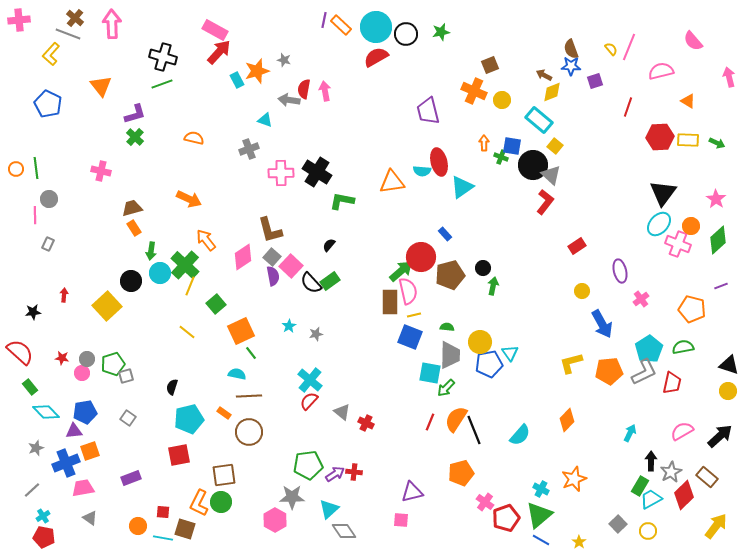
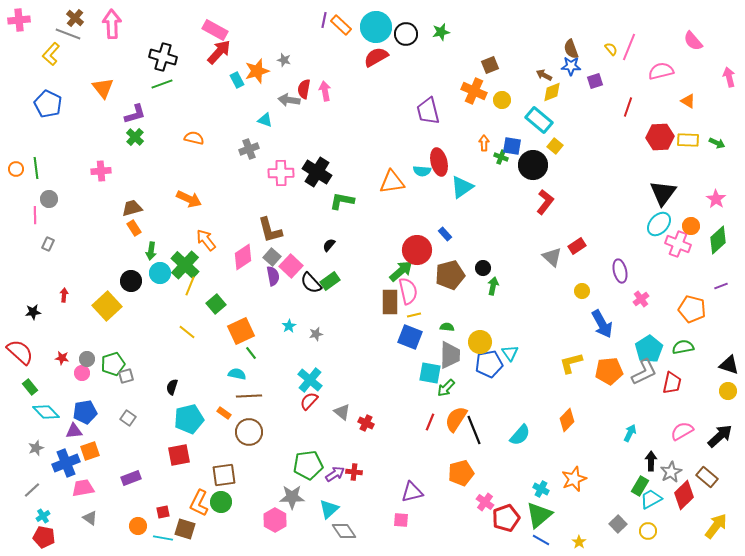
orange triangle at (101, 86): moved 2 px right, 2 px down
pink cross at (101, 171): rotated 18 degrees counterclockwise
gray triangle at (551, 175): moved 1 px right, 82 px down
red circle at (421, 257): moved 4 px left, 7 px up
red square at (163, 512): rotated 16 degrees counterclockwise
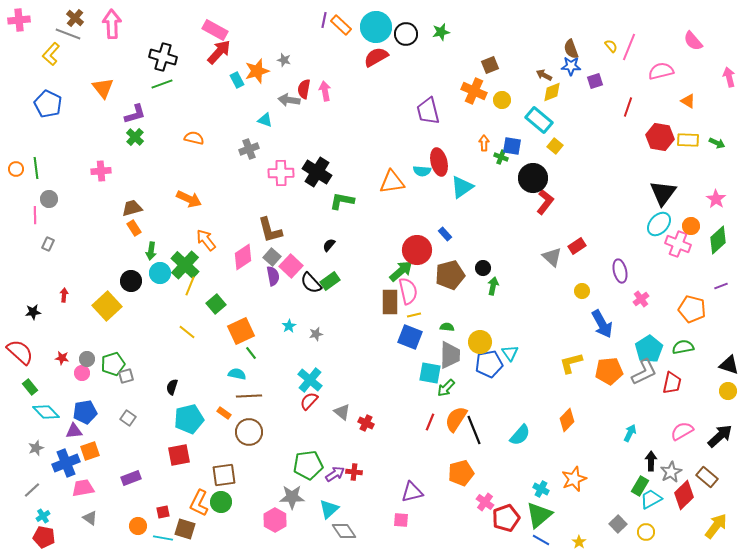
yellow semicircle at (611, 49): moved 3 px up
red hexagon at (660, 137): rotated 12 degrees clockwise
black circle at (533, 165): moved 13 px down
yellow circle at (648, 531): moved 2 px left, 1 px down
